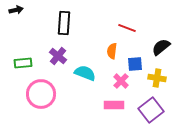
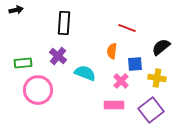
pink circle: moved 3 px left, 4 px up
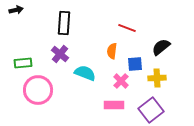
purple cross: moved 2 px right, 2 px up
yellow cross: rotated 12 degrees counterclockwise
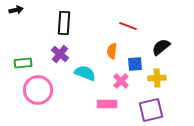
red line: moved 1 px right, 2 px up
pink rectangle: moved 7 px left, 1 px up
purple square: rotated 25 degrees clockwise
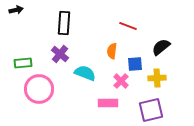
pink circle: moved 1 px right, 1 px up
pink rectangle: moved 1 px right, 1 px up
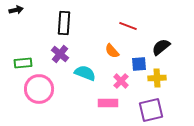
orange semicircle: rotated 49 degrees counterclockwise
blue square: moved 4 px right
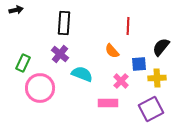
red line: rotated 72 degrees clockwise
black semicircle: rotated 12 degrees counterclockwise
green rectangle: rotated 60 degrees counterclockwise
cyan semicircle: moved 3 px left, 1 px down
pink circle: moved 1 px right, 1 px up
purple square: moved 1 px up; rotated 15 degrees counterclockwise
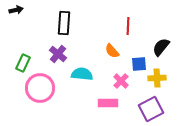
purple cross: moved 2 px left
cyan semicircle: rotated 15 degrees counterclockwise
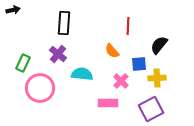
black arrow: moved 3 px left
black semicircle: moved 2 px left, 2 px up
